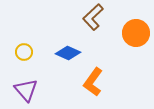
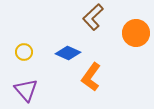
orange L-shape: moved 2 px left, 5 px up
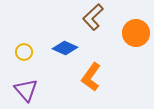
blue diamond: moved 3 px left, 5 px up
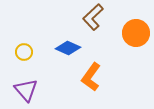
blue diamond: moved 3 px right
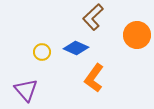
orange circle: moved 1 px right, 2 px down
blue diamond: moved 8 px right
yellow circle: moved 18 px right
orange L-shape: moved 3 px right, 1 px down
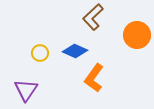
blue diamond: moved 1 px left, 3 px down
yellow circle: moved 2 px left, 1 px down
purple triangle: rotated 15 degrees clockwise
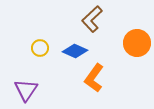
brown L-shape: moved 1 px left, 2 px down
orange circle: moved 8 px down
yellow circle: moved 5 px up
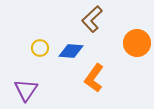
blue diamond: moved 4 px left; rotated 20 degrees counterclockwise
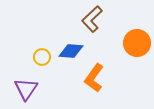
yellow circle: moved 2 px right, 9 px down
purple triangle: moved 1 px up
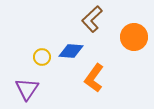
orange circle: moved 3 px left, 6 px up
purple triangle: moved 1 px right
